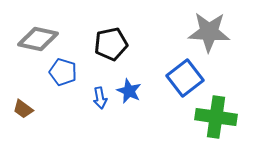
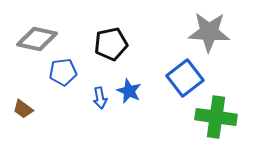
gray diamond: moved 1 px left
blue pentagon: rotated 24 degrees counterclockwise
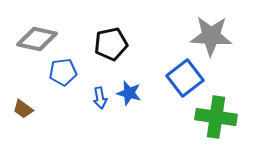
gray star: moved 2 px right, 4 px down
blue star: moved 2 px down; rotated 10 degrees counterclockwise
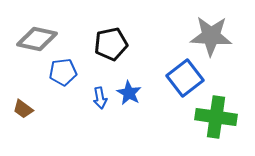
blue star: rotated 15 degrees clockwise
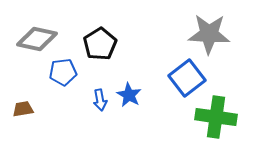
gray star: moved 2 px left, 2 px up
black pentagon: moved 11 px left; rotated 20 degrees counterclockwise
blue square: moved 2 px right
blue star: moved 2 px down
blue arrow: moved 2 px down
brown trapezoid: rotated 135 degrees clockwise
